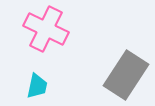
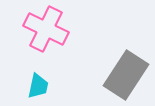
cyan trapezoid: moved 1 px right
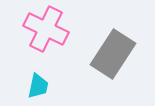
gray rectangle: moved 13 px left, 21 px up
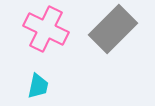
gray rectangle: moved 25 px up; rotated 12 degrees clockwise
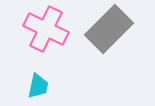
gray rectangle: moved 4 px left
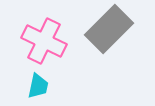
pink cross: moved 2 px left, 12 px down
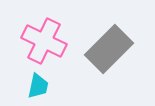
gray rectangle: moved 20 px down
